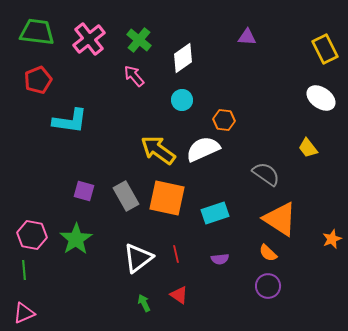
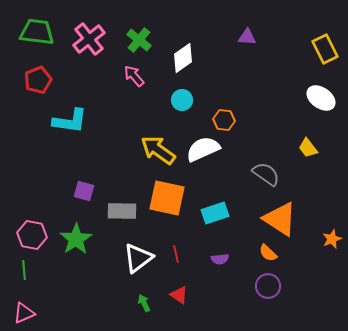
gray rectangle: moved 4 px left, 15 px down; rotated 60 degrees counterclockwise
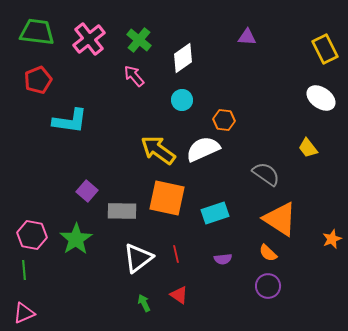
purple square: moved 3 px right; rotated 25 degrees clockwise
purple semicircle: moved 3 px right
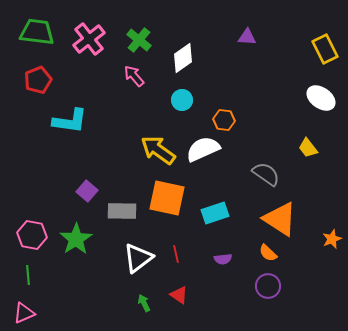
green line: moved 4 px right, 5 px down
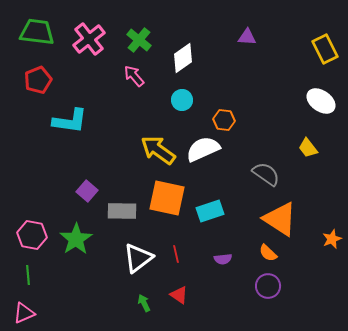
white ellipse: moved 3 px down
cyan rectangle: moved 5 px left, 2 px up
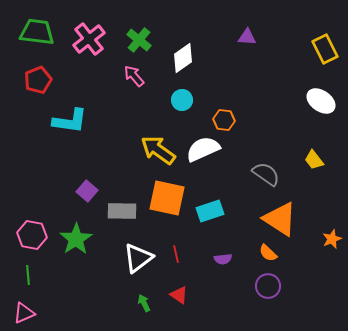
yellow trapezoid: moved 6 px right, 12 px down
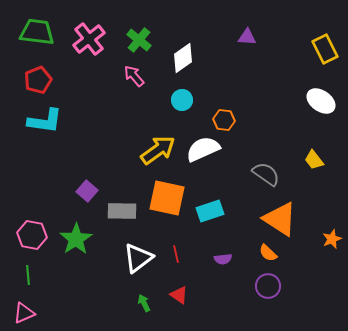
cyan L-shape: moved 25 px left
yellow arrow: rotated 108 degrees clockwise
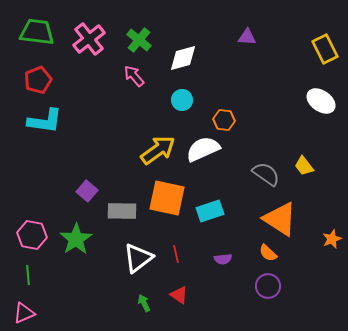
white diamond: rotated 20 degrees clockwise
yellow trapezoid: moved 10 px left, 6 px down
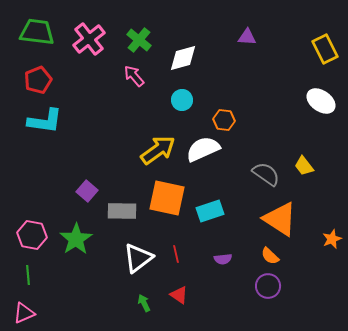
orange semicircle: moved 2 px right, 3 px down
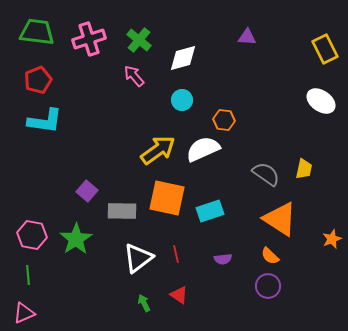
pink cross: rotated 20 degrees clockwise
yellow trapezoid: moved 3 px down; rotated 130 degrees counterclockwise
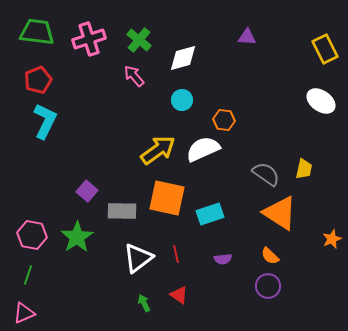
cyan L-shape: rotated 72 degrees counterclockwise
cyan rectangle: moved 3 px down
orange triangle: moved 6 px up
green star: moved 1 px right, 2 px up
green line: rotated 24 degrees clockwise
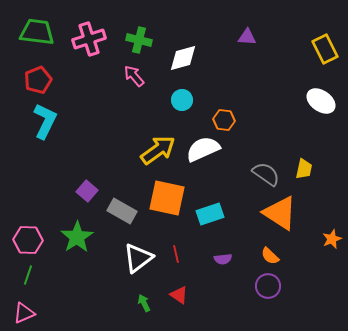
green cross: rotated 25 degrees counterclockwise
gray rectangle: rotated 28 degrees clockwise
pink hexagon: moved 4 px left, 5 px down; rotated 8 degrees counterclockwise
